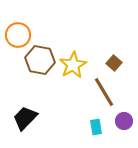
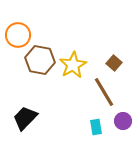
purple circle: moved 1 px left
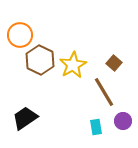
orange circle: moved 2 px right
brown hexagon: rotated 16 degrees clockwise
black trapezoid: rotated 12 degrees clockwise
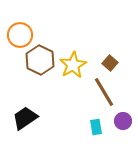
brown square: moved 4 px left
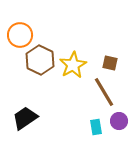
brown square: rotated 28 degrees counterclockwise
purple circle: moved 4 px left
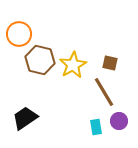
orange circle: moved 1 px left, 1 px up
brown hexagon: rotated 12 degrees counterclockwise
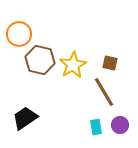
purple circle: moved 1 px right, 4 px down
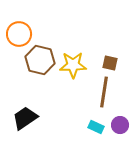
yellow star: rotated 28 degrees clockwise
brown line: rotated 40 degrees clockwise
cyan rectangle: rotated 56 degrees counterclockwise
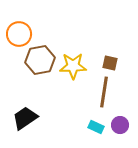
brown hexagon: rotated 24 degrees counterclockwise
yellow star: moved 1 px down
